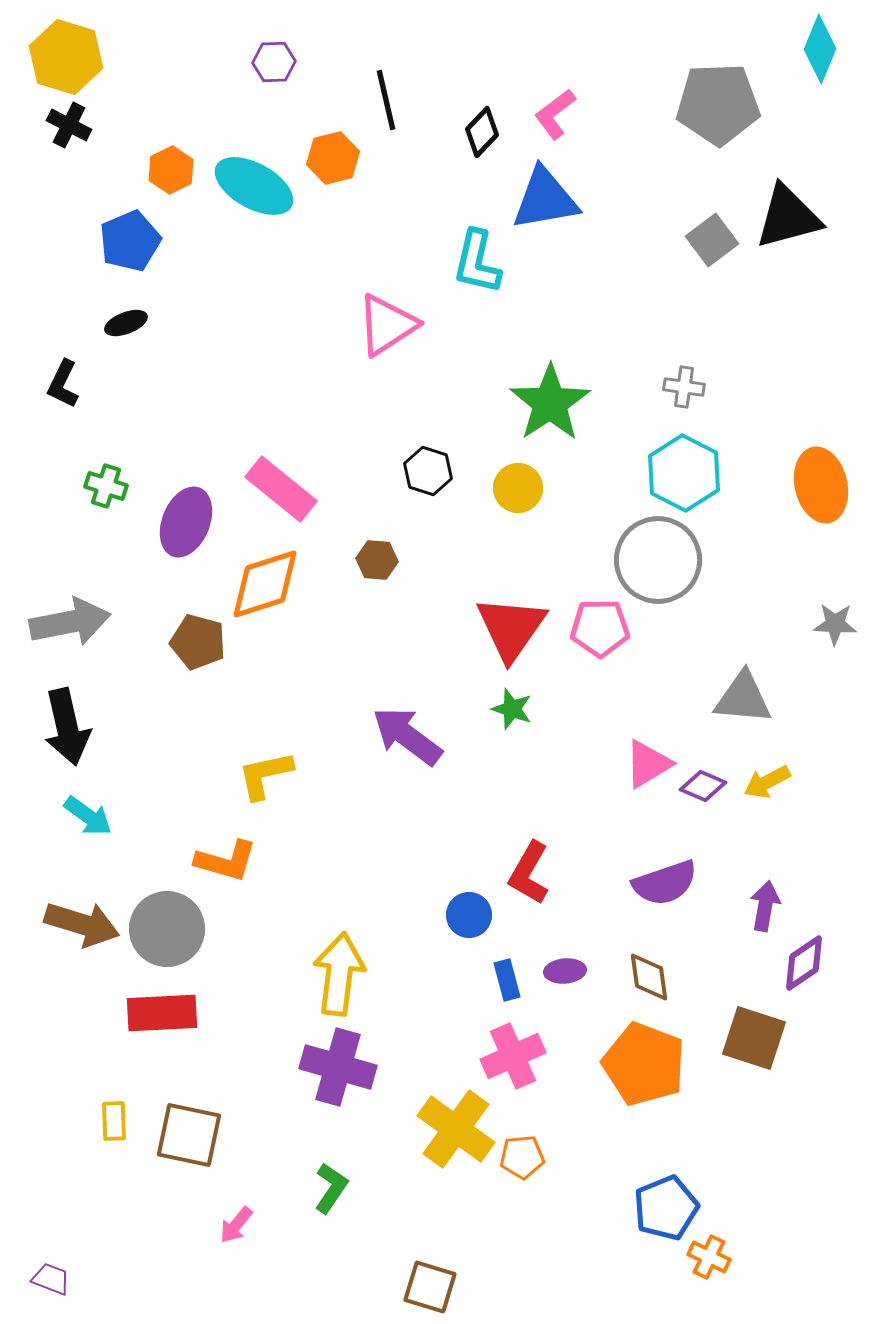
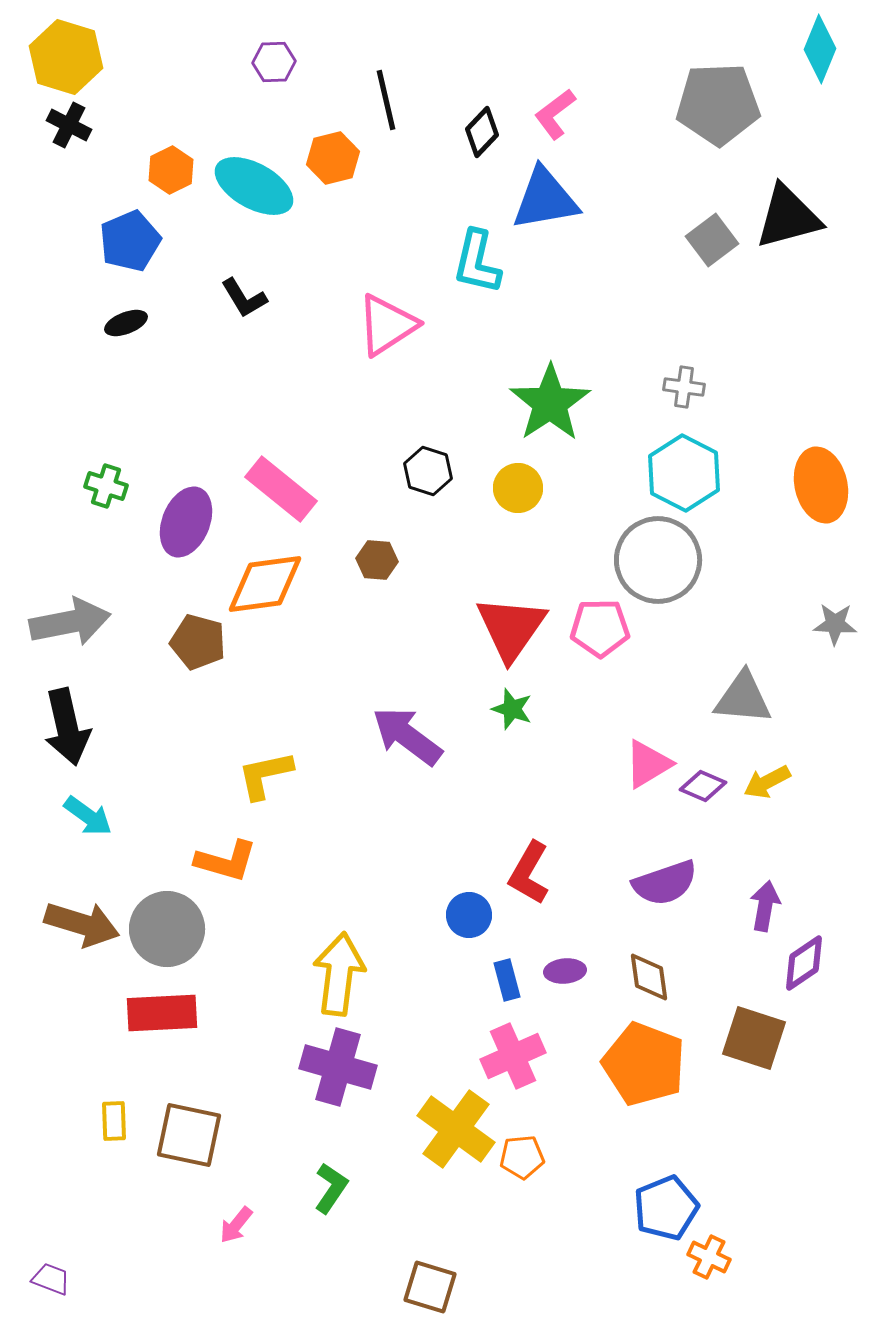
black L-shape at (63, 384): moved 181 px right, 86 px up; rotated 57 degrees counterclockwise
orange diamond at (265, 584): rotated 10 degrees clockwise
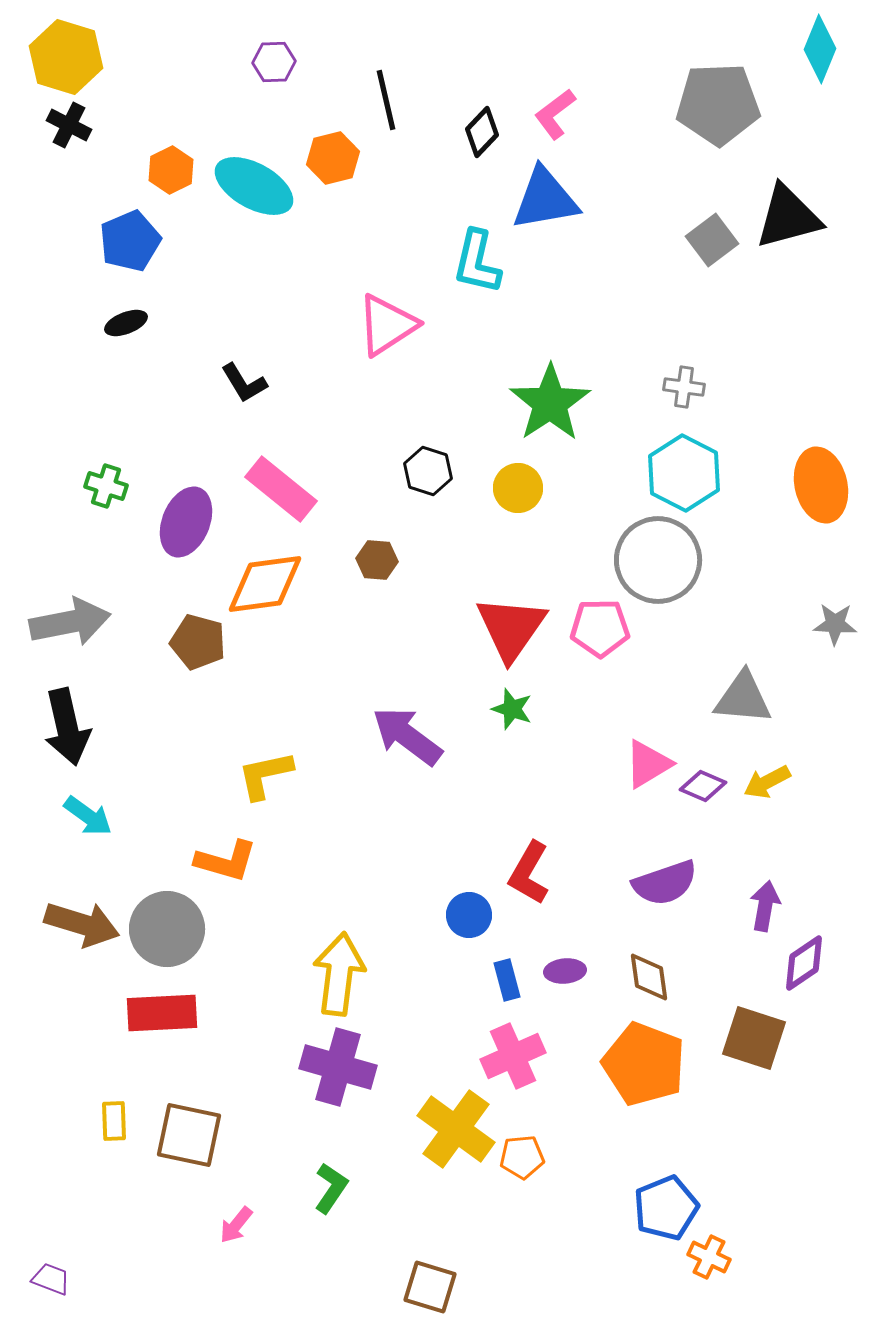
black L-shape at (244, 298): moved 85 px down
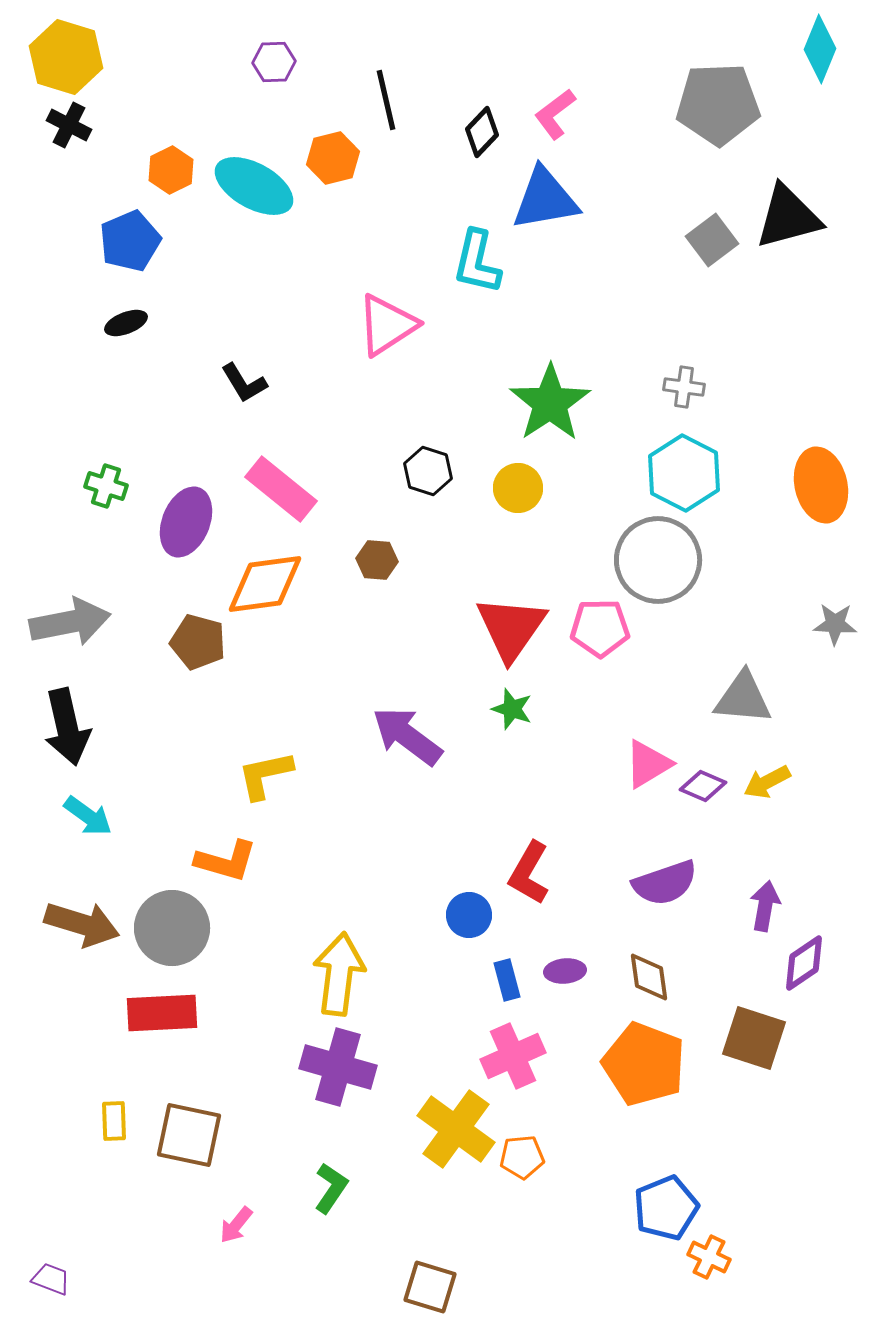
gray circle at (167, 929): moved 5 px right, 1 px up
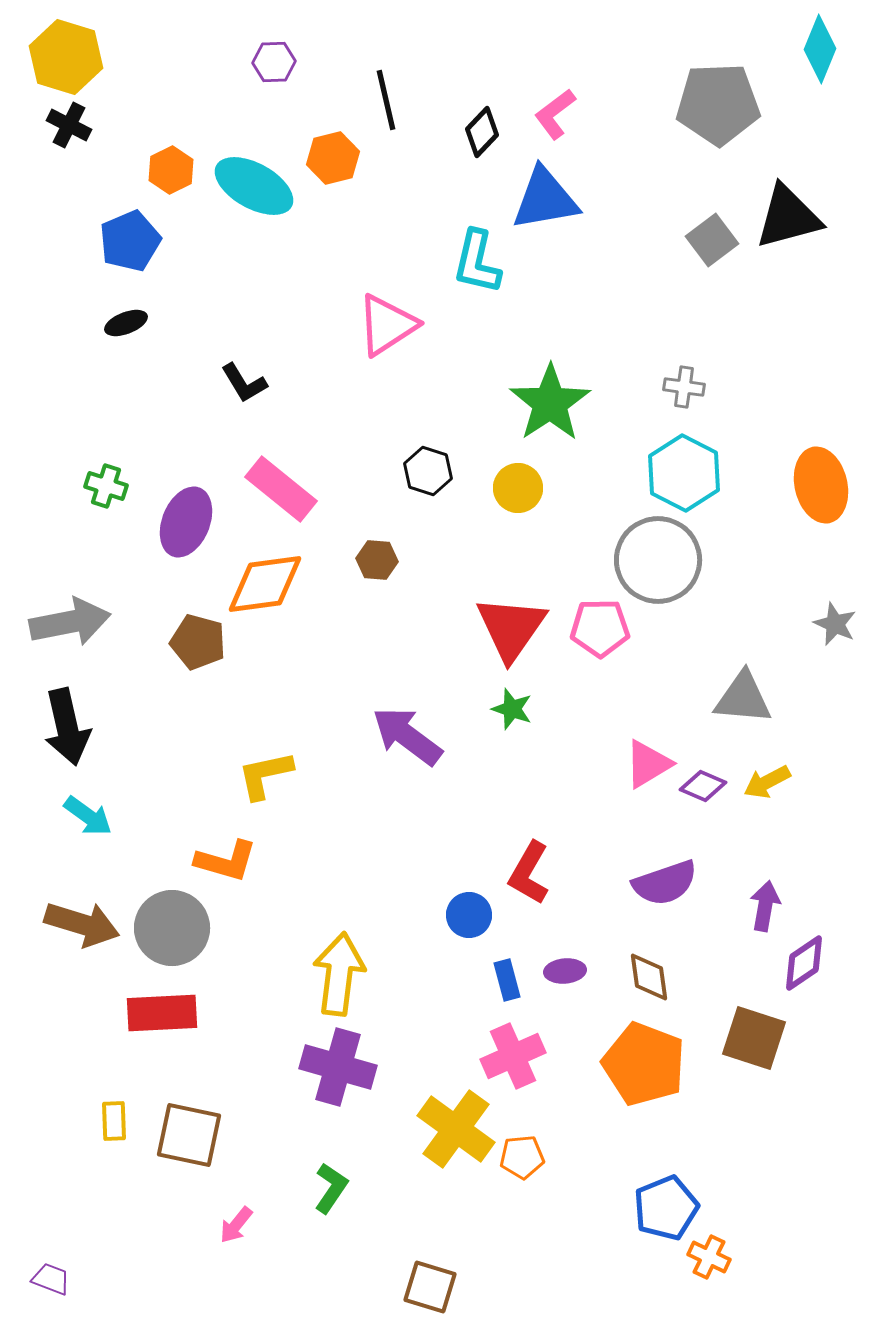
gray star at (835, 624): rotated 21 degrees clockwise
